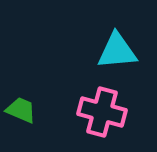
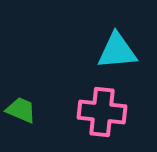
pink cross: rotated 9 degrees counterclockwise
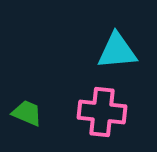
green trapezoid: moved 6 px right, 3 px down
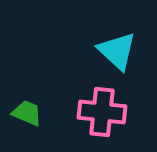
cyan triangle: rotated 48 degrees clockwise
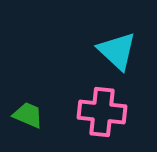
green trapezoid: moved 1 px right, 2 px down
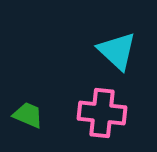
pink cross: moved 1 px down
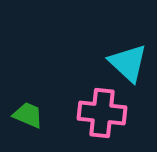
cyan triangle: moved 11 px right, 12 px down
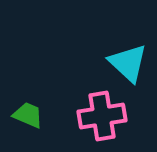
pink cross: moved 3 px down; rotated 15 degrees counterclockwise
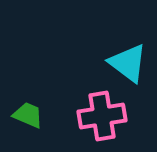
cyan triangle: rotated 6 degrees counterclockwise
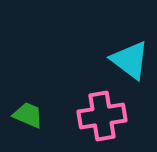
cyan triangle: moved 2 px right, 3 px up
